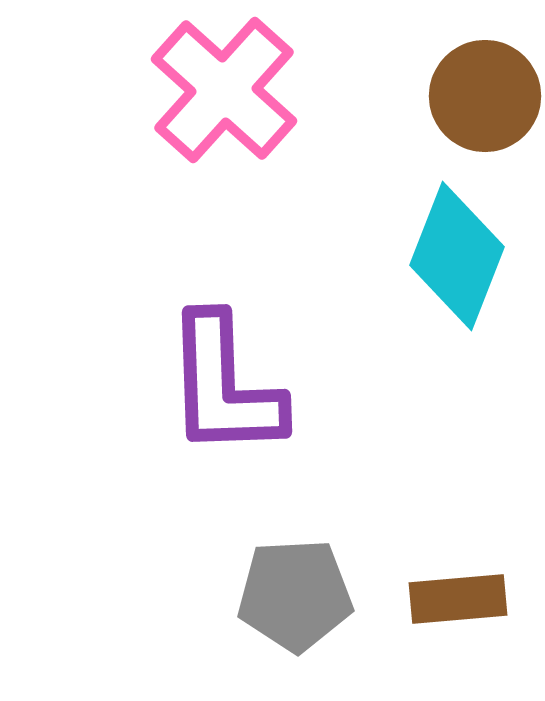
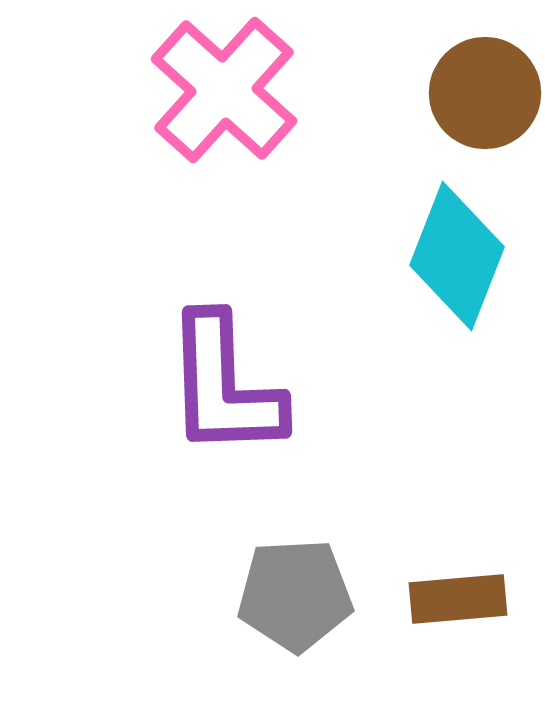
brown circle: moved 3 px up
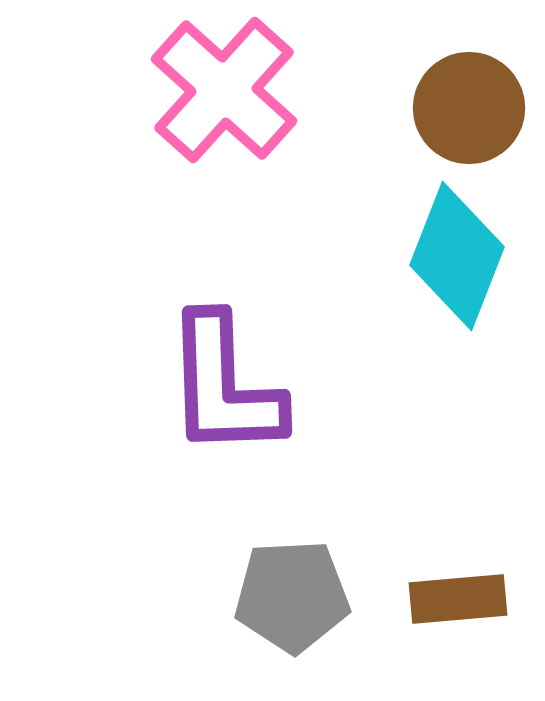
brown circle: moved 16 px left, 15 px down
gray pentagon: moved 3 px left, 1 px down
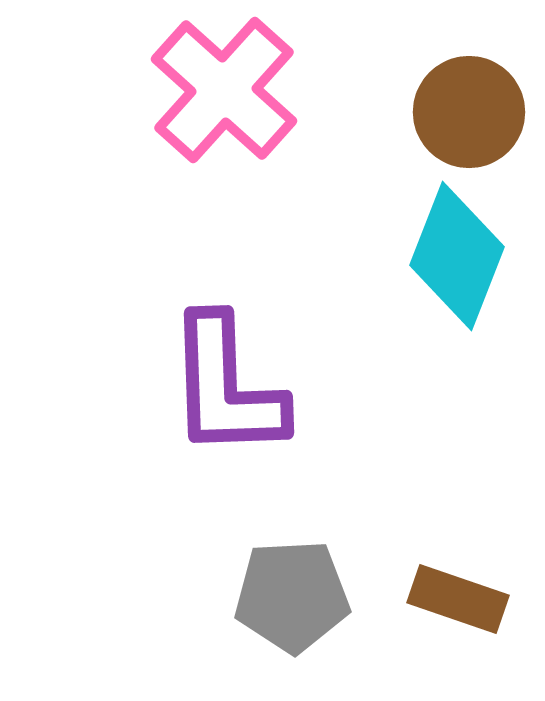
brown circle: moved 4 px down
purple L-shape: moved 2 px right, 1 px down
brown rectangle: rotated 24 degrees clockwise
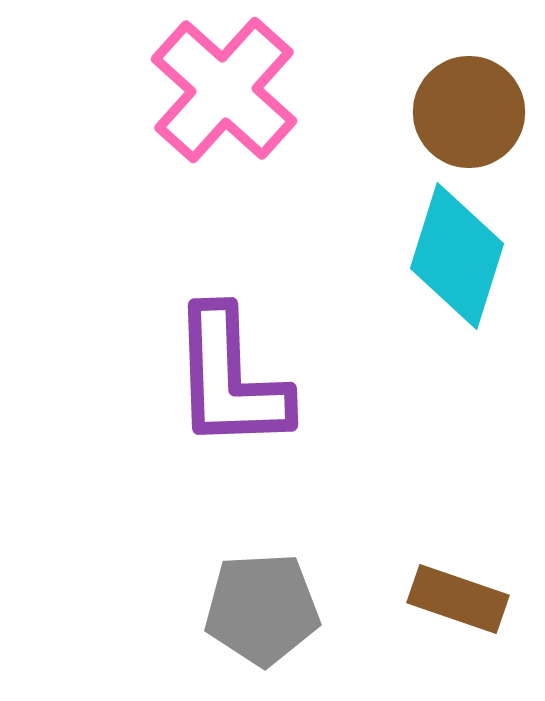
cyan diamond: rotated 4 degrees counterclockwise
purple L-shape: moved 4 px right, 8 px up
gray pentagon: moved 30 px left, 13 px down
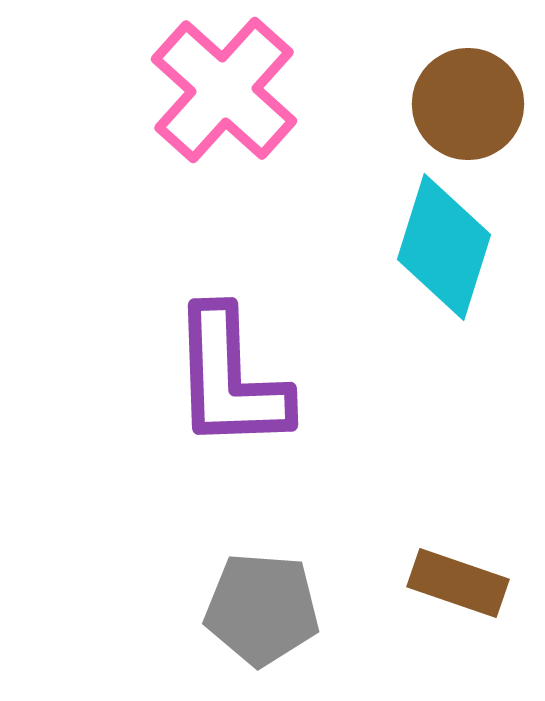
brown circle: moved 1 px left, 8 px up
cyan diamond: moved 13 px left, 9 px up
brown rectangle: moved 16 px up
gray pentagon: rotated 7 degrees clockwise
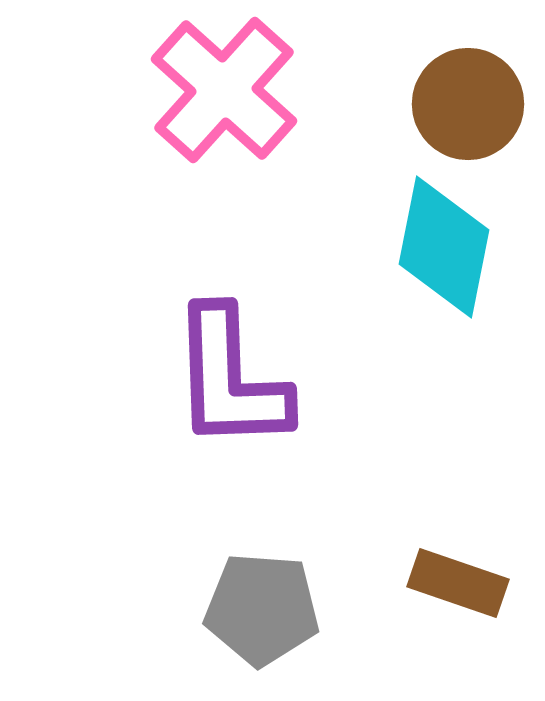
cyan diamond: rotated 6 degrees counterclockwise
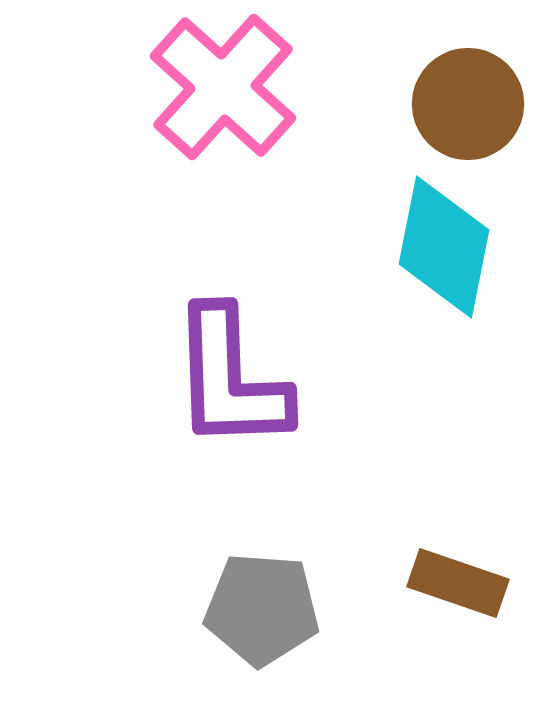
pink cross: moved 1 px left, 3 px up
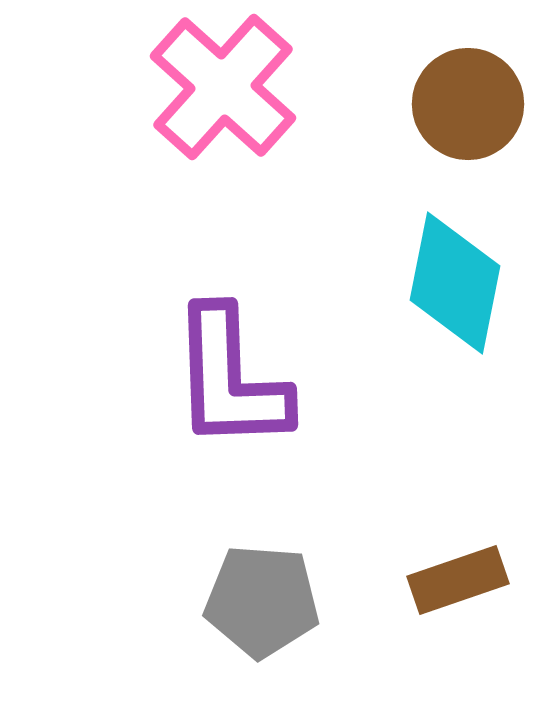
cyan diamond: moved 11 px right, 36 px down
brown rectangle: moved 3 px up; rotated 38 degrees counterclockwise
gray pentagon: moved 8 px up
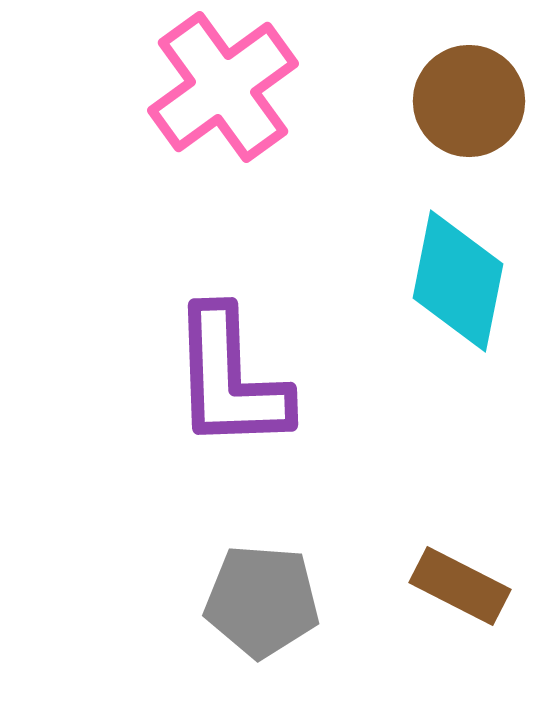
pink cross: rotated 12 degrees clockwise
brown circle: moved 1 px right, 3 px up
cyan diamond: moved 3 px right, 2 px up
brown rectangle: moved 2 px right, 6 px down; rotated 46 degrees clockwise
